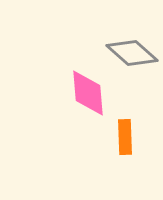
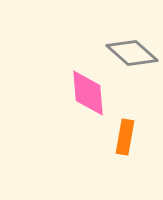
orange rectangle: rotated 12 degrees clockwise
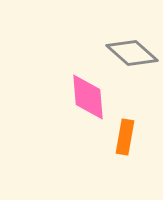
pink diamond: moved 4 px down
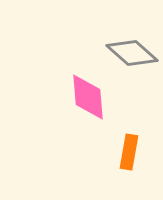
orange rectangle: moved 4 px right, 15 px down
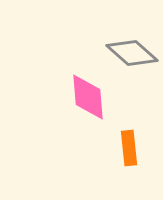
orange rectangle: moved 4 px up; rotated 16 degrees counterclockwise
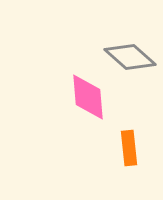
gray diamond: moved 2 px left, 4 px down
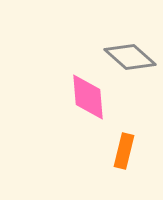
orange rectangle: moved 5 px left, 3 px down; rotated 20 degrees clockwise
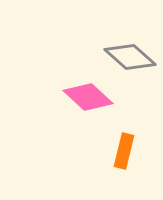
pink diamond: rotated 42 degrees counterclockwise
